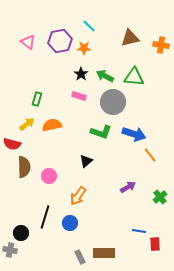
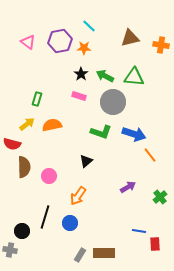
black circle: moved 1 px right, 2 px up
gray rectangle: moved 2 px up; rotated 56 degrees clockwise
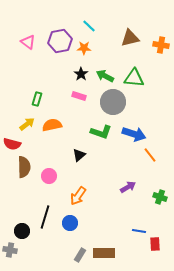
green triangle: moved 1 px down
black triangle: moved 7 px left, 6 px up
green cross: rotated 32 degrees counterclockwise
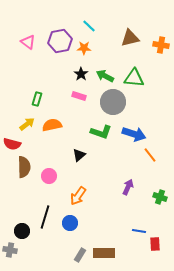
purple arrow: rotated 35 degrees counterclockwise
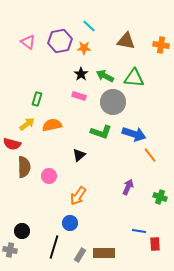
brown triangle: moved 4 px left, 3 px down; rotated 24 degrees clockwise
black line: moved 9 px right, 30 px down
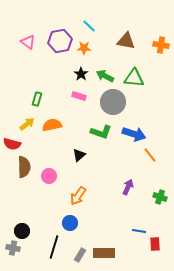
gray cross: moved 3 px right, 2 px up
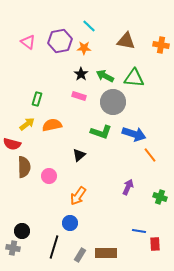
brown rectangle: moved 2 px right
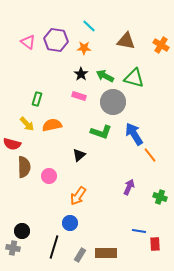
purple hexagon: moved 4 px left, 1 px up; rotated 20 degrees clockwise
orange cross: rotated 21 degrees clockwise
green triangle: rotated 10 degrees clockwise
yellow arrow: rotated 84 degrees clockwise
blue arrow: rotated 140 degrees counterclockwise
purple arrow: moved 1 px right
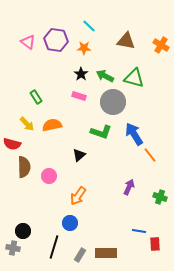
green rectangle: moved 1 px left, 2 px up; rotated 48 degrees counterclockwise
black circle: moved 1 px right
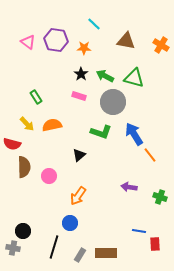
cyan line: moved 5 px right, 2 px up
purple arrow: rotated 105 degrees counterclockwise
